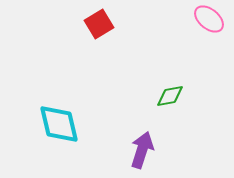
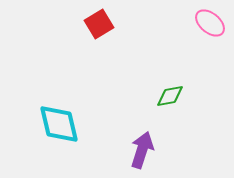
pink ellipse: moved 1 px right, 4 px down
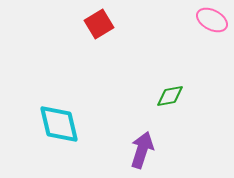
pink ellipse: moved 2 px right, 3 px up; rotated 12 degrees counterclockwise
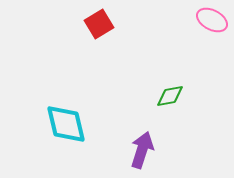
cyan diamond: moved 7 px right
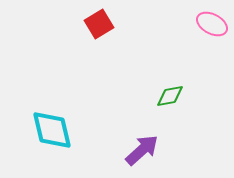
pink ellipse: moved 4 px down
cyan diamond: moved 14 px left, 6 px down
purple arrow: rotated 30 degrees clockwise
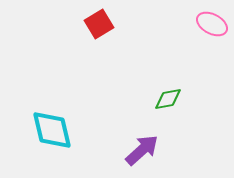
green diamond: moved 2 px left, 3 px down
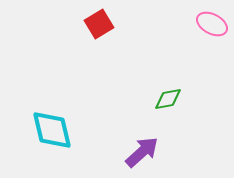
purple arrow: moved 2 px down
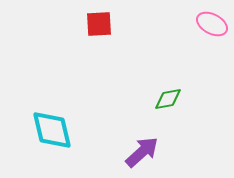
red square: rotated 28 degrees clockwise
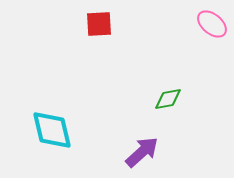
pink ellipse: rotated 12 degrees clockwise
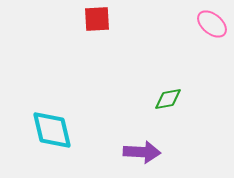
red square: moved 2 px left, 5 px up
purple arrow: rotated 45 degrees clockwise
